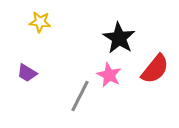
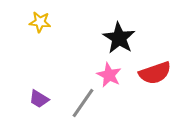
red semicircle: moved 4 px down; rotated 32 degrees clockwise
purple trapezoid: moved 12 px right, 26 px down
gray line: moved 3 px right, 7 px down; rotated 8 degrees clockwise
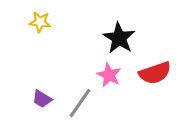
purple trapezoid: moved 3 px right
gray line: moved 3 px left
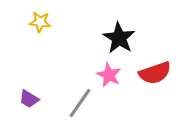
purple trapezoid: moved 13 px left
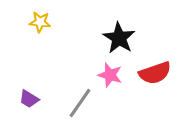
pink star: moved 1 px right; rotated 10 degrees counterclockwise
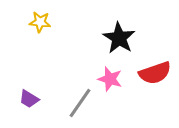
pink star: moved 4 px down
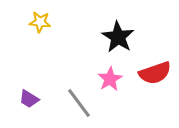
black star: moved 1 px left, 1 px up
pink star: rotated 25 degrees clockwise
gray line: moved 1 px left; rotated 72 degrees counterclockwise
